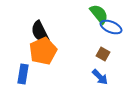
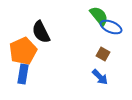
green semicircle: moved 2 px down
black semicircle: moved 1 px right
orange pentagon: moved 20 px left
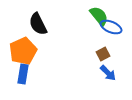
black semicircle: moved 3 px left, 8 px up
brown square: rotated 32 degrees clockwise
blue arrow: moved 8 px right, 4 px up
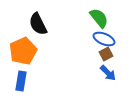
green semicircle: moved 2 px down
blue ellipse: moved 7 px left, 12 px down
brown square: moved 3 px right
blue rectangle: moved 2 px left, 7 px down
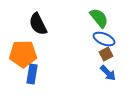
orange pentagon: moved 3 px down; rotated 24 degrees clockwise
blue rectangle: moved 11 px right, 7 px up
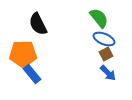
blue rectangle: rotated 48 degrees counterclockwise
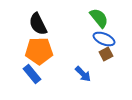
orange pentagon: moved 16 px right, 3 px up
blue arrow: moved 25 px left, 1 px down
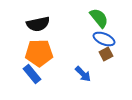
black semicircle: rotated 75 degrees counterclockwise
orange pentagon: moved 2 px down
